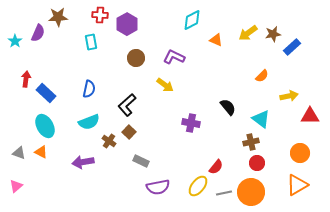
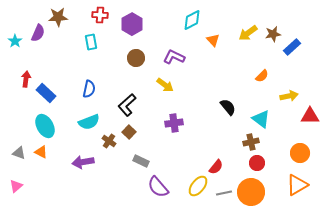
purple hexagon at (127, 24): moved 5 px right
orange triangle at (216, 40): moved 3 px left; rotated 24 degrees clockwise
purple cross at (191, 123): moved 17 px left; rotated 18 degrees counterclockwise
purple semicircle at (158, 187): rotated 60 degrees clockwise
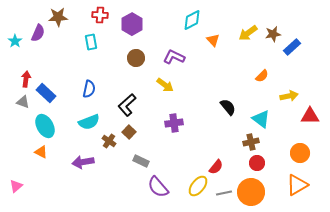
gray triangle at (19, 153): moved 4 px right, 51 px up
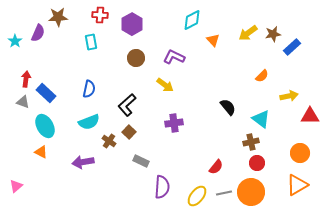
yellow ellipse at (198, 186): moved 1 px left, 10 px down
purple semicircle at (158, 187): moved 4 px right; rotated 135 degrees counterclockwise
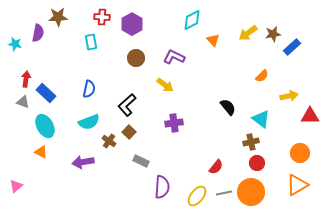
red cross at (100, 15): moved 2 px right, 2 px down
purple semicircle at (38, 33): rotated 12 degrees counterclockwise
cyan star at (15, 41): moved 3 px down; rotated 24 degrees counterclockwise
